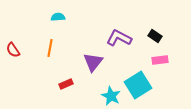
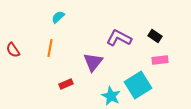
cyan semicircle: rotated 40 degrees counterclockwise
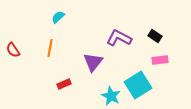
red rectangle: moved 2 px left
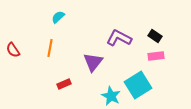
pink rectangle: moved 4 px left, 4 px up
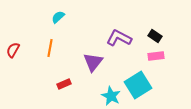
red semicircle: rotated 63 degrees clockwise
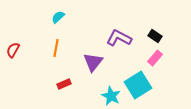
orange line: moved 6 px right
pink rectangle: moved 1 px left, 2 px down; rotated 42 degrees counterclockwise
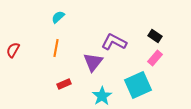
purple L-shape: moved 5 px left, 4 px down
cyan square: rotated 8 degrees clockwise
cyan star: moved 9 px left; rotated 12 degrees clockwise
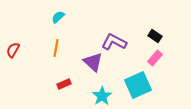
purple triangle: rotated 25 degrees counterclockwise
